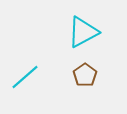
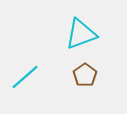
cyan triangle: moved 2 px left, 2 px down; rotated 8 degrees clockwise
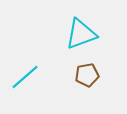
brown pentagon: moved 2 px right; rotated 25 degrees clockwise
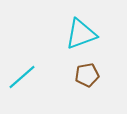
cyan line: moved 3 px left
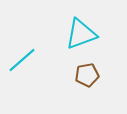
cyan line: moved 17 px up
